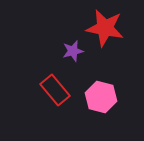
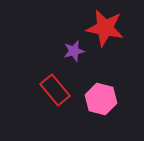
purple star: moved 1 px right
pink hexagon: moved 2 px down
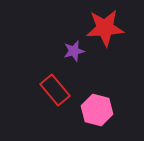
red star: rotated 15 degrees counterclockwise
pink hexagon: moved 4 px left, 11 px down
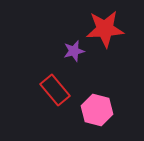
red star: moved 1 px down
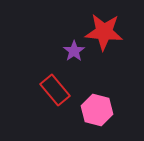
red star: moved 1 px left, 3 px down; rotated 9 degrees clockwise
purple star: rotated 20 degrees counterclockwise
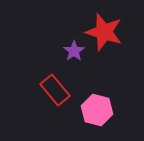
red star: rotated 12 degrees clockwise
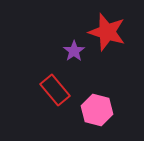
red star: moved 3 px right
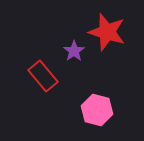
red rectangle: moved 12 px left, 14 px up
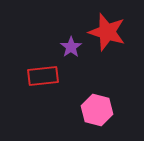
purple star: moved 3 px left, 4 px up
red rectangle: rotated 56 degrees counterclockwise
